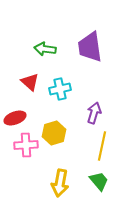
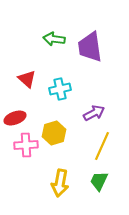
green arrow: moved 9 px right, 10 px up
red triangle: moved 3 px left, 3 px up
purple arrow: rotated 45 degrees clockwise
yellow line: rotated 12 degrees clockwise
green trapezoid: rotated 115 degrees counterclockwise
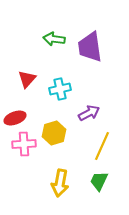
red triangle: rotated 30 degrees clockwise
purple arrow: moved 5 px left
pink cross: moved 2 px left, 1 px up
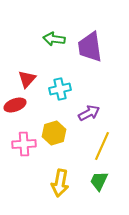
red ellipse: moved 13 px up
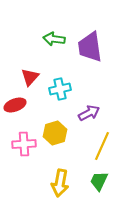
red triangle: moved 3 px right, 2 px up
yellow hexagon: moved 1 px right
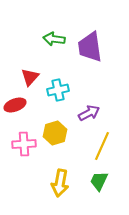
cyan cross: moved 2 px left, 1 px down
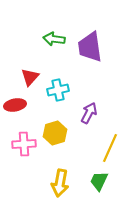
red ellipse: rotated 10 degrees clockwise
purple arrow: rotated 35 degrees counterclockwise
yellow line: moved 8 px right, 2 px down
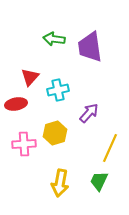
red ellipse: moved 1 px right, 1 px up
purple arrow: rotated 15 degrees clockwise
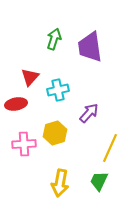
green arrow: rotated 100 degrees clockwise
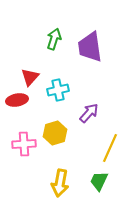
red ellipse: moved 1 px right, 4 px up
